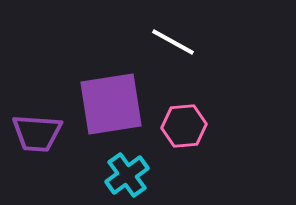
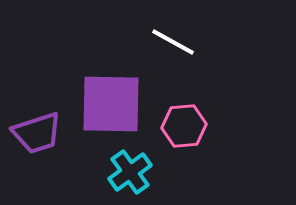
purple square: rotated 10 degrees clockwise
purple trapezoid: rotated 22 degrees counterclockwise
cyan cross: moved 3 px right, 3 px up
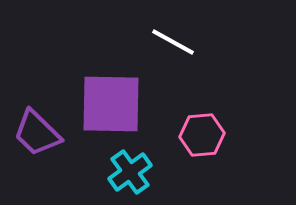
pink hexagon: moved 18 px right, 9 px down
purple trapezoid: rotated 62 degrees clockwise
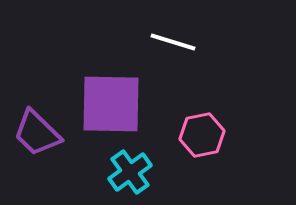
white line: rotated 12 degrees counterclockwise
pink hexagon: rotated 6 degrees counterclockwise
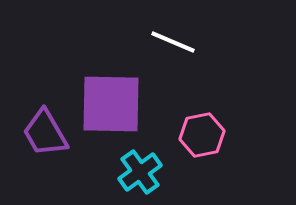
white line: rotated 6 degrees clockwise
purple trapezoid: moved 8 px right; rotated 16 degrees clockwise
cyan cross: moved 10 px right
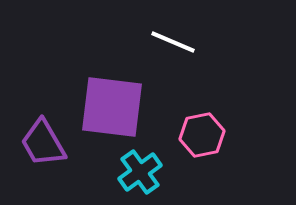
purple square: moved 1 px right, 3 px down; rotated 6 degrees clockwise
purple trapezoid: moved 2 px left, 10 px down
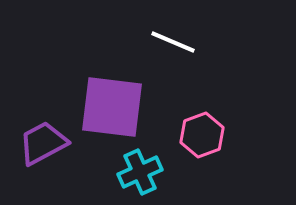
pink hexagon: rotated 9 degrees counterclockwise
purple trapezoid: rotated 92 degrees clockwise
cyan cross: rotated 12 degrees clockwise
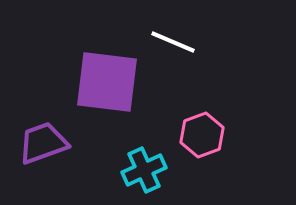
purple square: moved 5 px left, 25 px up
purple trapezoid: rotated 8 degrees clockwise
cyan cross: moved 4 px right, 2 px up
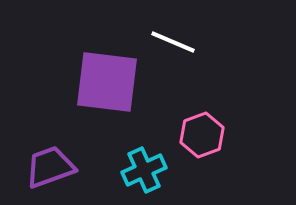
purple trapezoid: moved 7 px right, 24 px down
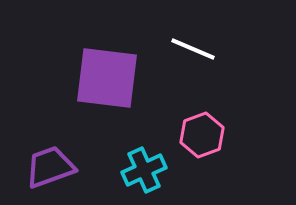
white line: moved 20 px right, 7 px down
purple square: moved 4 px up
